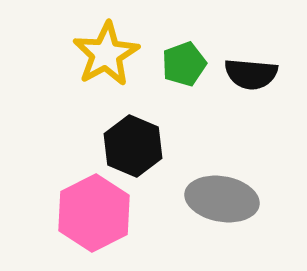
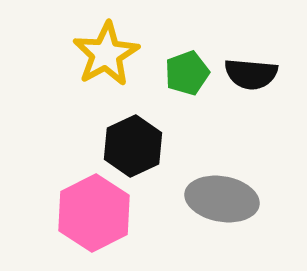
green pentagon: moved 3 px right, 9 px down
black hexagon: rotated 12 degrees clockwise
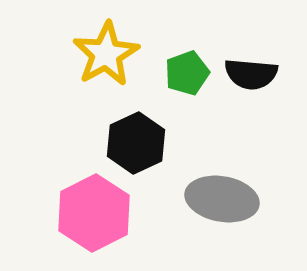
black hexagon: moved 3 px right, 3 px up
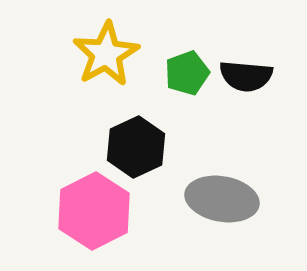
black semicircle: moved 5 px left, 2 px down
black hexagon: moved 4 px down
pink hexagon: moved 2 px up
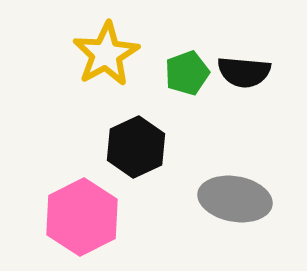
black semicircle: moved 2 px left, 4 px up
gray ellipse: moved 13 px right
pink hexagon: moved 12 px left, 6 px down
